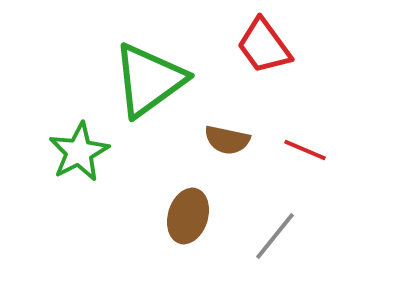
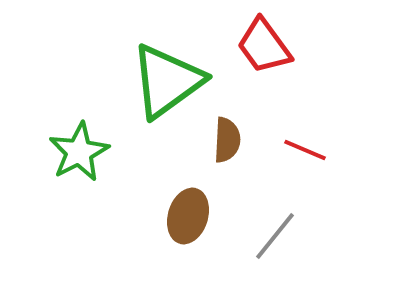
green triangle: moved 18 px right, 1 px down
brown semicircle: rotated 99 degrees counterclockwise
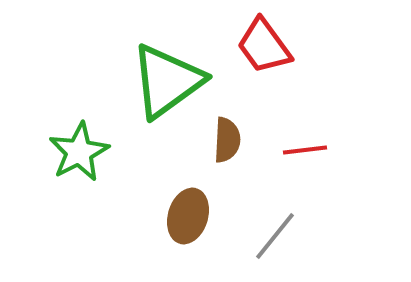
red line: rotated 30 degrees counterclockwise
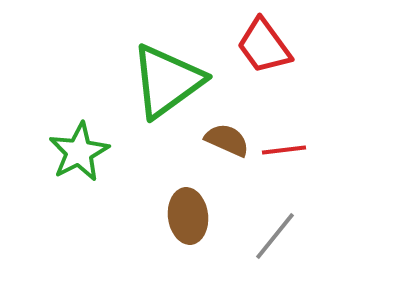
brown semicircle: rotated 69 degrees counterclockwise
red line: moved 21 px left
brown ellipse: rotated 24 degrees counterclockwise
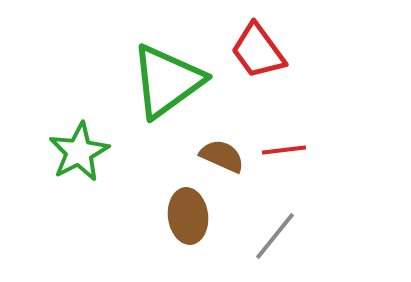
red trapezoid: moved 6 px left, 5 px down
brown semicircle: moved 5 px left, 16 px down
